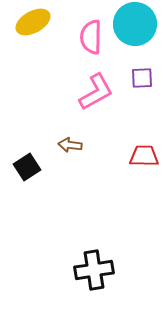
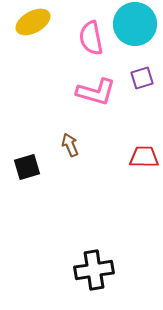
pink semicircle: moved 1 px down; rotated 12 degrees counterclockwise
purple square: rotated 15 degrees counterclockwise
pink L-shape: rotated 45 degrees clockwise
brown arrow: rotated 60 degrees clockwise
red trapezoid: moved 1 px down
black square: rotated 16 degrees clockwise
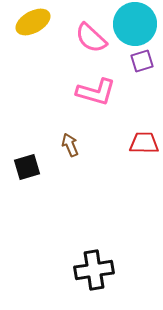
pink semicircle: rotated 36 degrees counterclockwise
purple square: moved 17 px up
red trapezoid: moved 14 px up
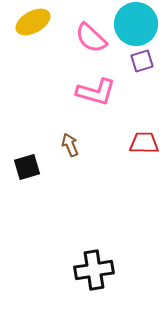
cyan circle: moved 1 px right
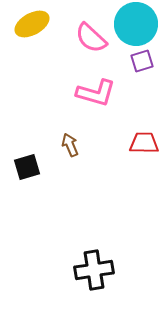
yellow ellipse: moved 1 px left, 2 px down
pink L-shape: moved 1 px down
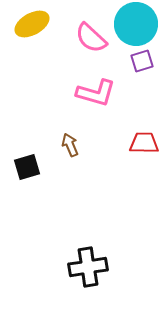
black cross: moved 6 px left, 3 px up
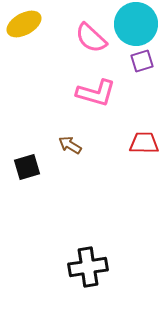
yellow ellipse: moved 8 px left
brown arrow: rotated 35 degrees counterclockwise
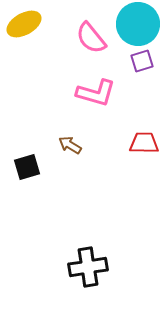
cyan circle: moved 2 px right
pink semicircle: rotated 8 degrees clockwise
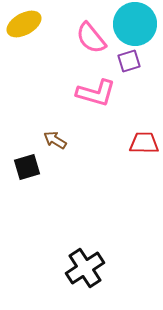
cyan circle: moved 3 px left
purple square: moved 13 px left
brown arrow: moved 15 px left, 5 px up
black cross: moved 3 px left, 1 px down; rotated 24 degrees counterclockwise
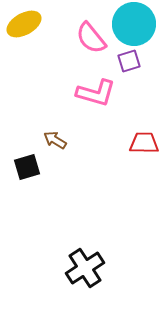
cyan circle: moved 1 px left
